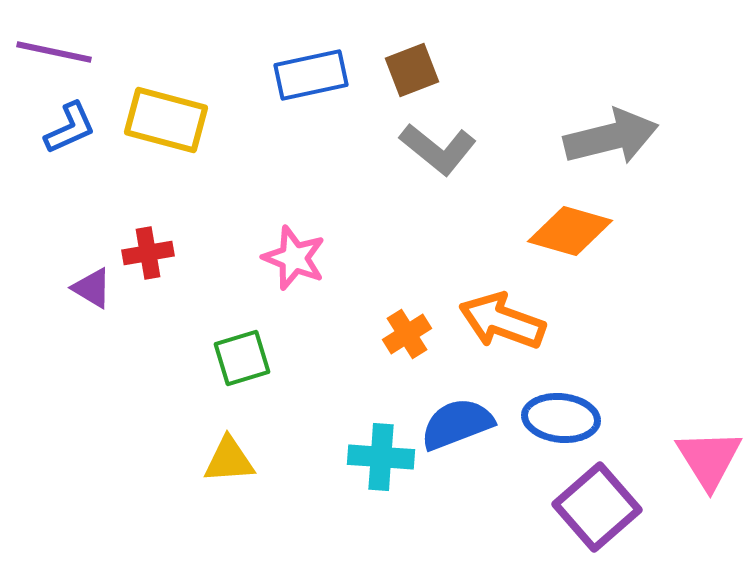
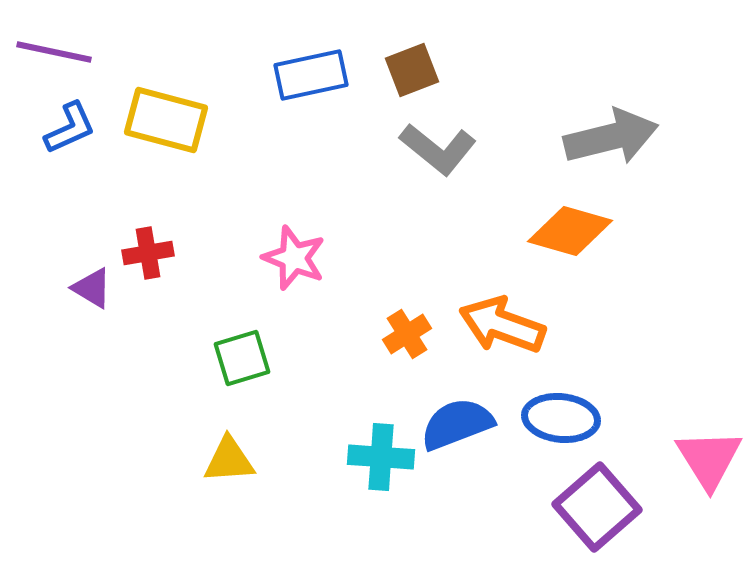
orange arrow: moved 4 px down
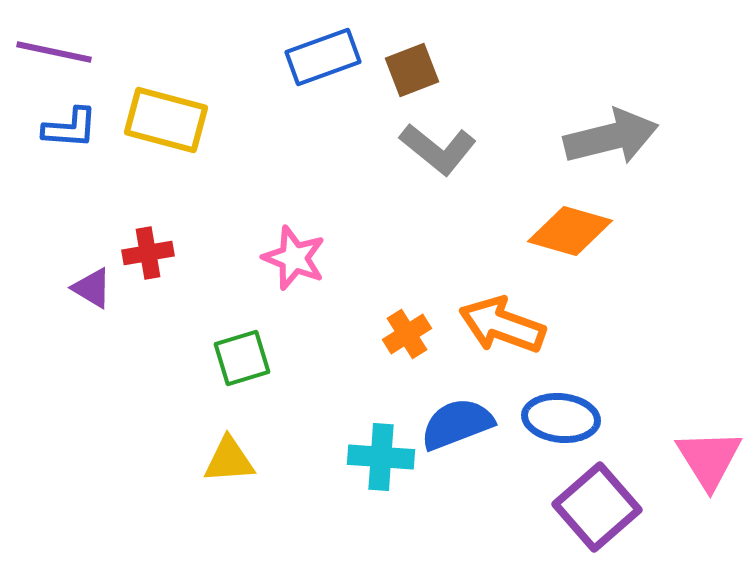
blue rectangle: moved 12 px right, 18 px up; rotated 8 degrees counterclockwise
blue L-shape: rotated 28 degrees clockwise
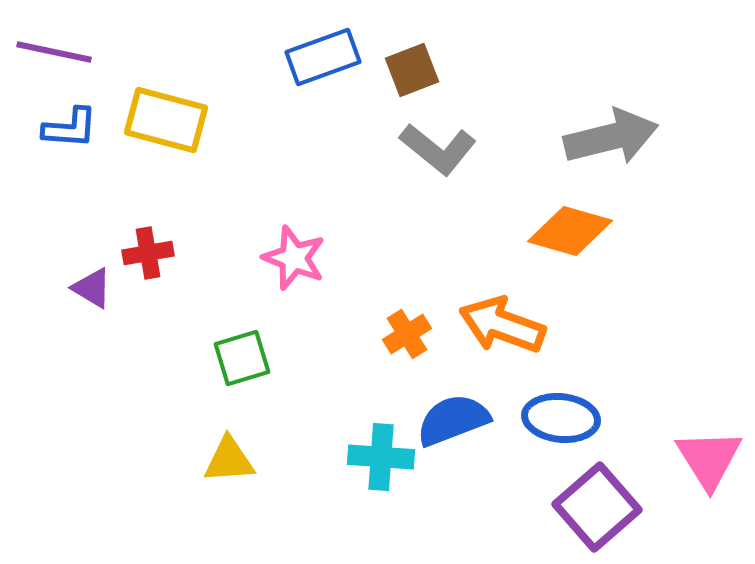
blue semicircle: moved 4 px left, 4 px up
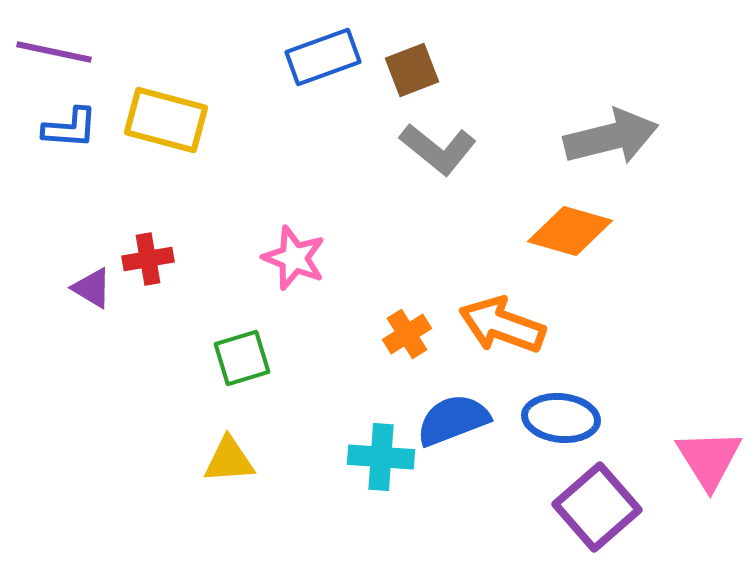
red cross: moved 6 px down
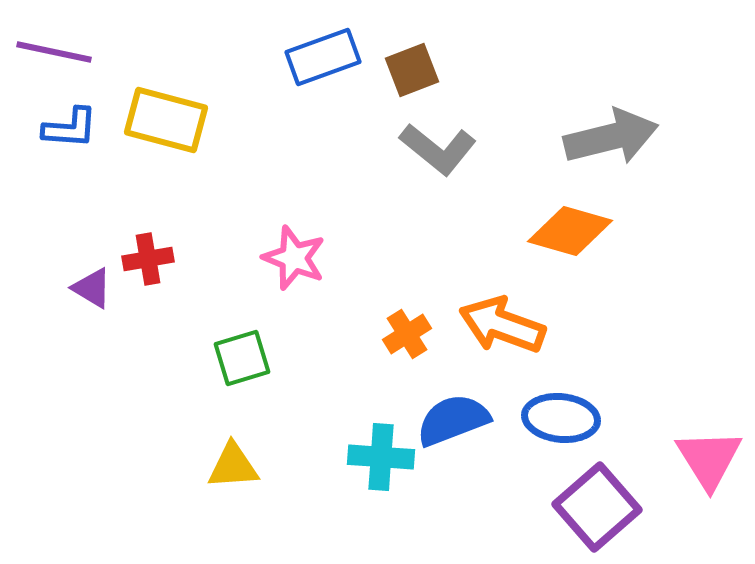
yellow triangle: moved 4 px right, 6 px down
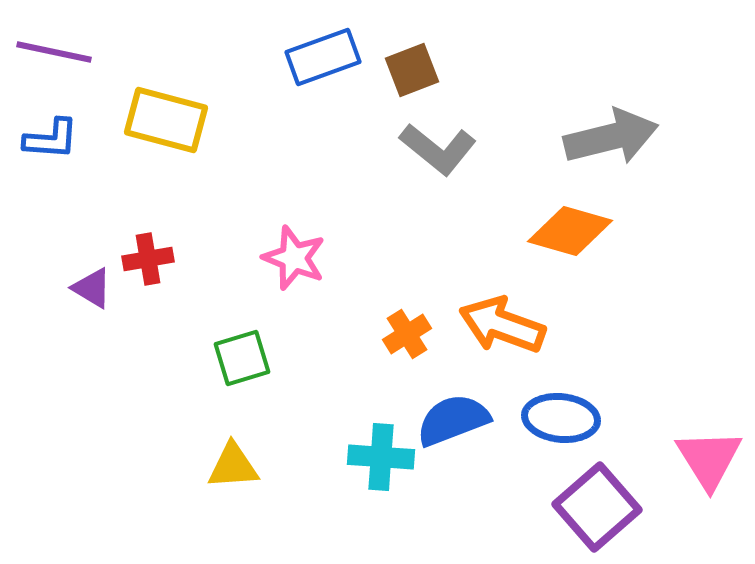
blue L-shape: moved 19 px left, 11 px down
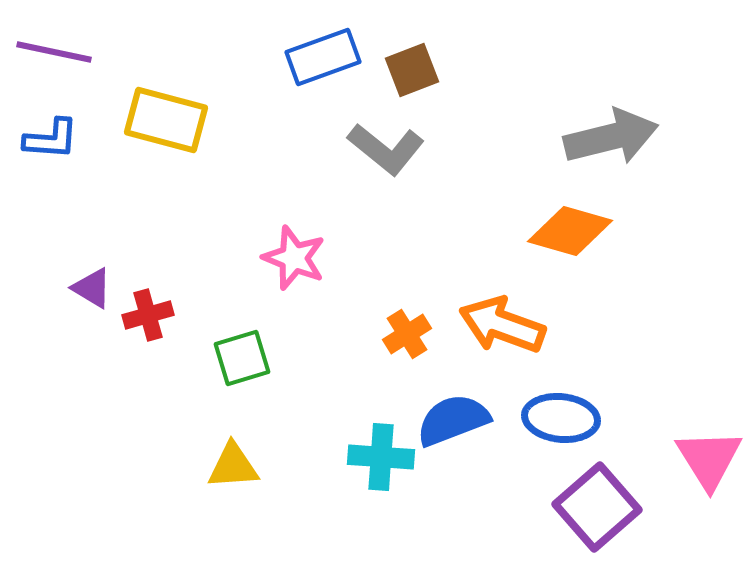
gray L-shape: moved 52 px left
red cross: moved 56 px down; rotated 6 degrees counterclockwise
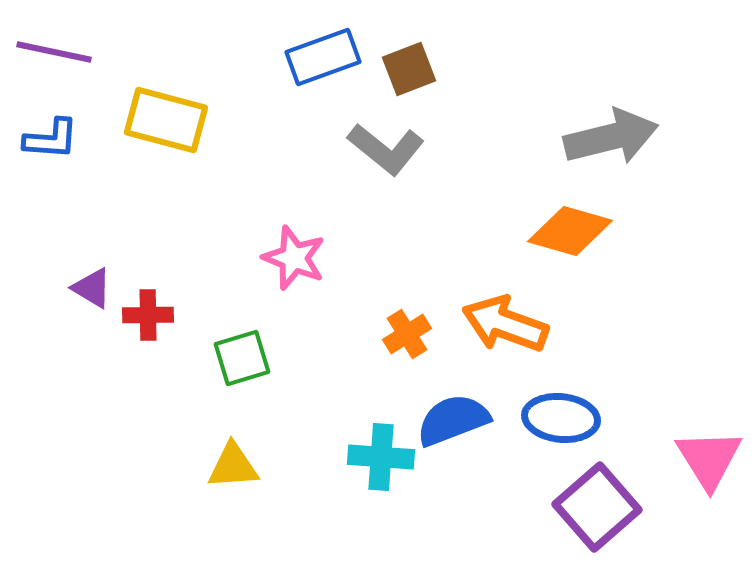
brown square: moved 3 px left, 1 px up
red cross: rotated 15 degrees clockwise
orange arrow: moved 3 px right, 1 px up
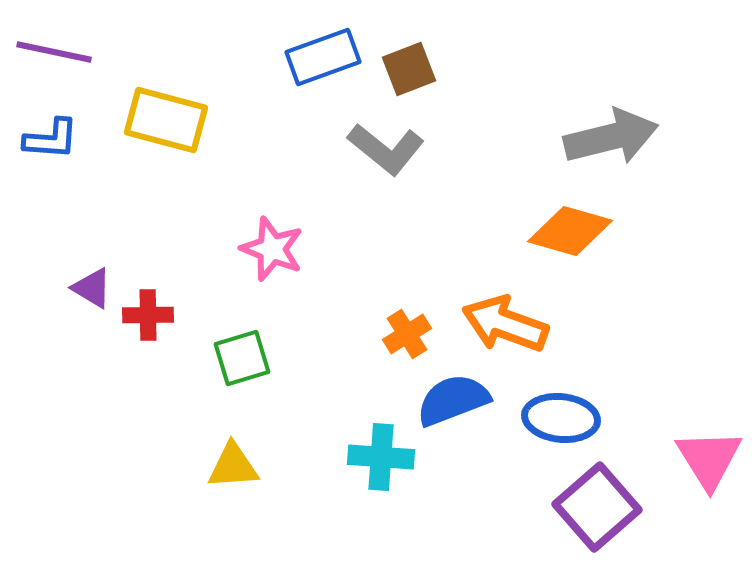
pink star: moved 22 px left, 9 px up
blue semicircle: moved 20 px up
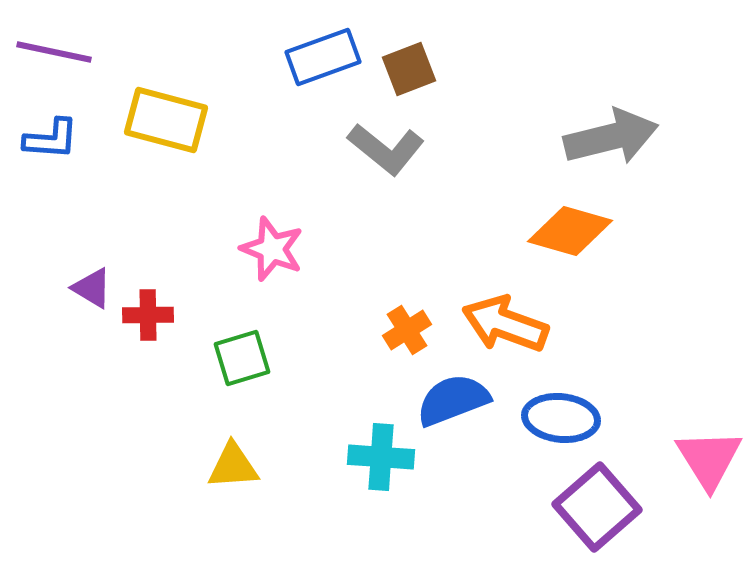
orange cross: moved 4 px up
